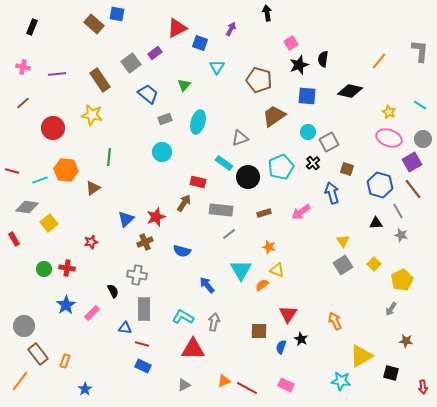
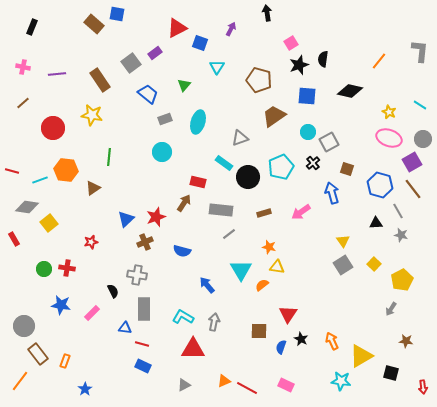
yellow triangle at (277, 270): moved 3 px up; rotated 14 degrees counterclockwise
blue star at (66, 305): moved 5 px left; rotated 30 degrees counterclockwise
orange arrow at (335, 321): moved 3 px left, 20 px down
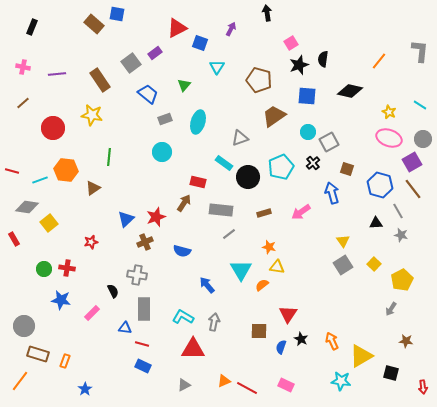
blue star at (61, 305): moved 5 px up
brown rectangle at (38, 354): rotated 35 degrees counterclockwise
